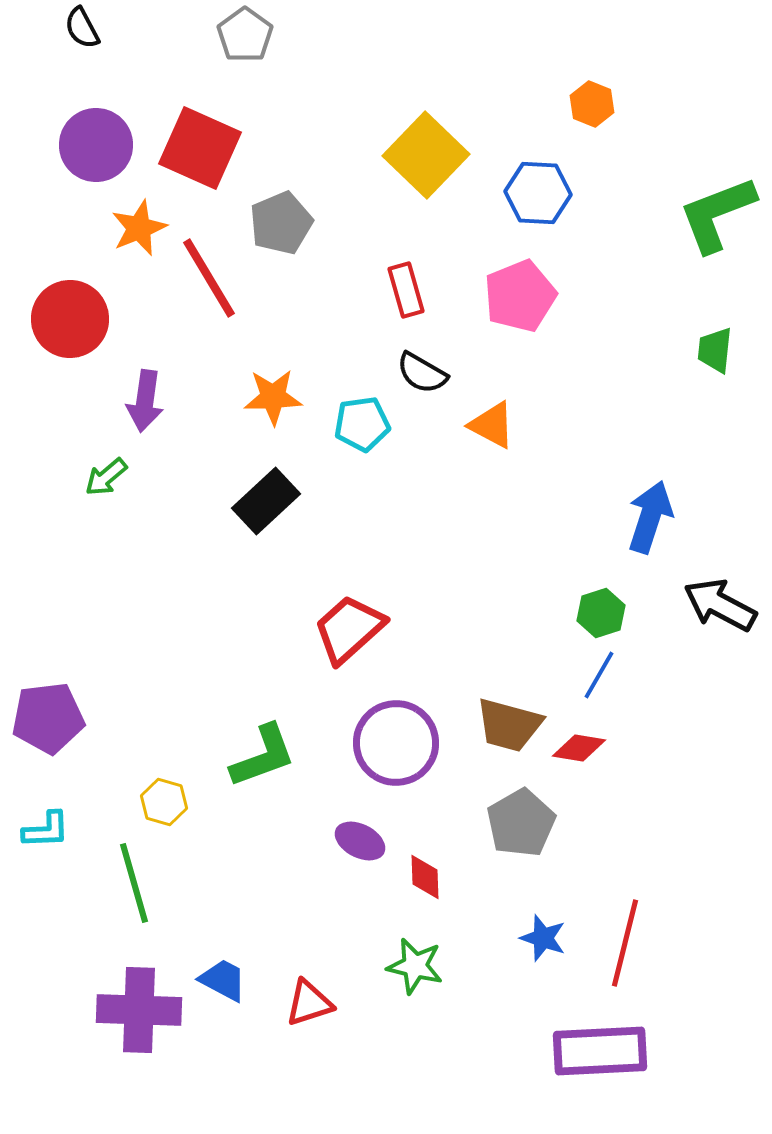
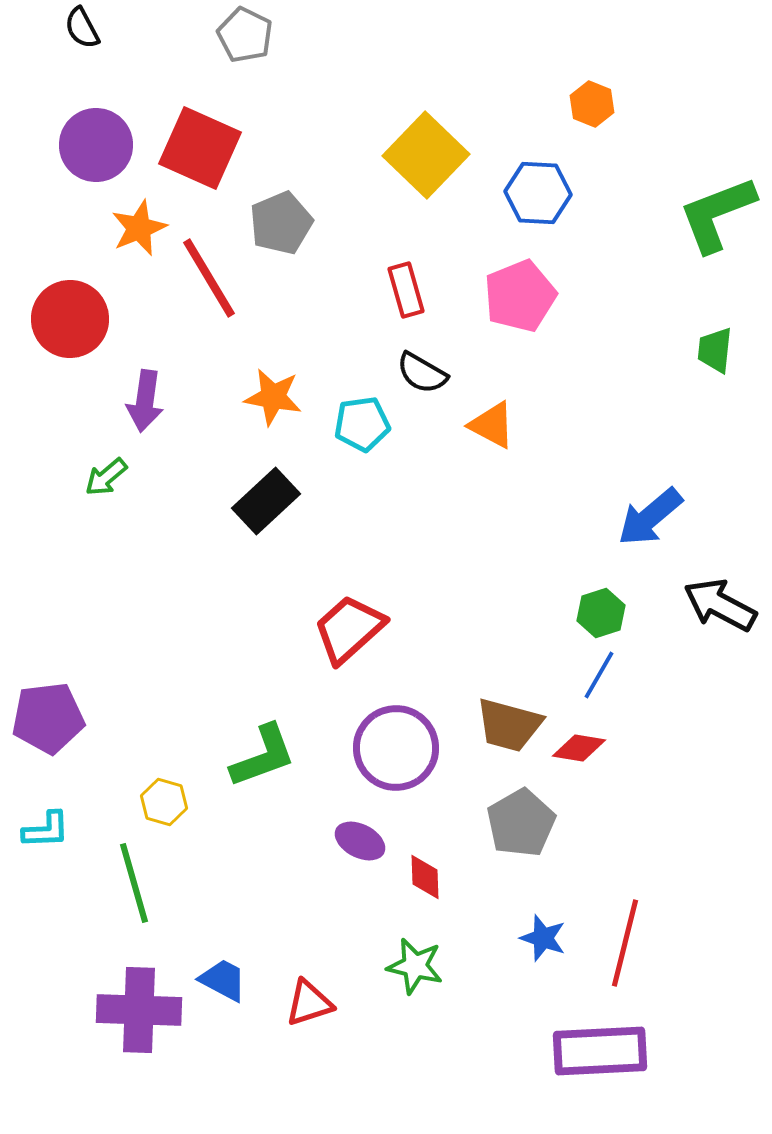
gray pentagon at (245, 35): rotated 10 degrees counterclockwise
orange star at (273, 397): rotated 12 degrees clockwise
blue arrow at (650, 517): rotated 148 degrees counterclockwise
purple circle at (396, 743): moved 5 px down
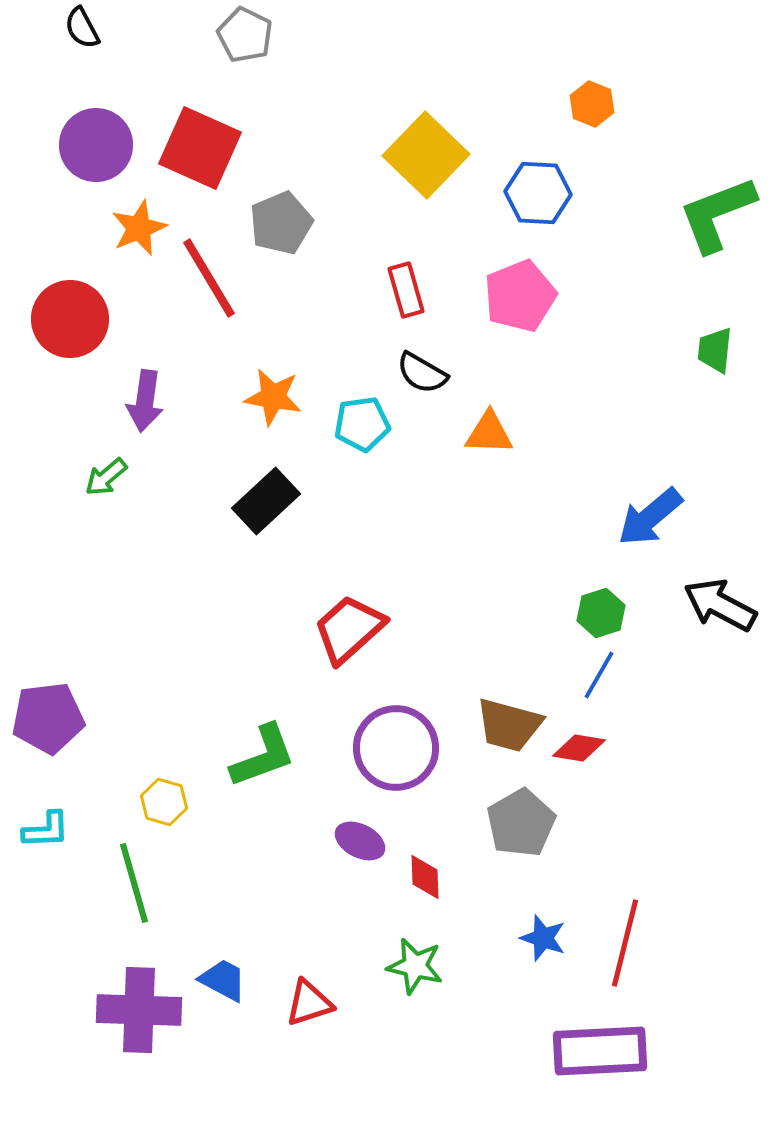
orange triangle at (492, 425): moved 3 px left, 8 px down; rotated 26 degrees counterclockwise
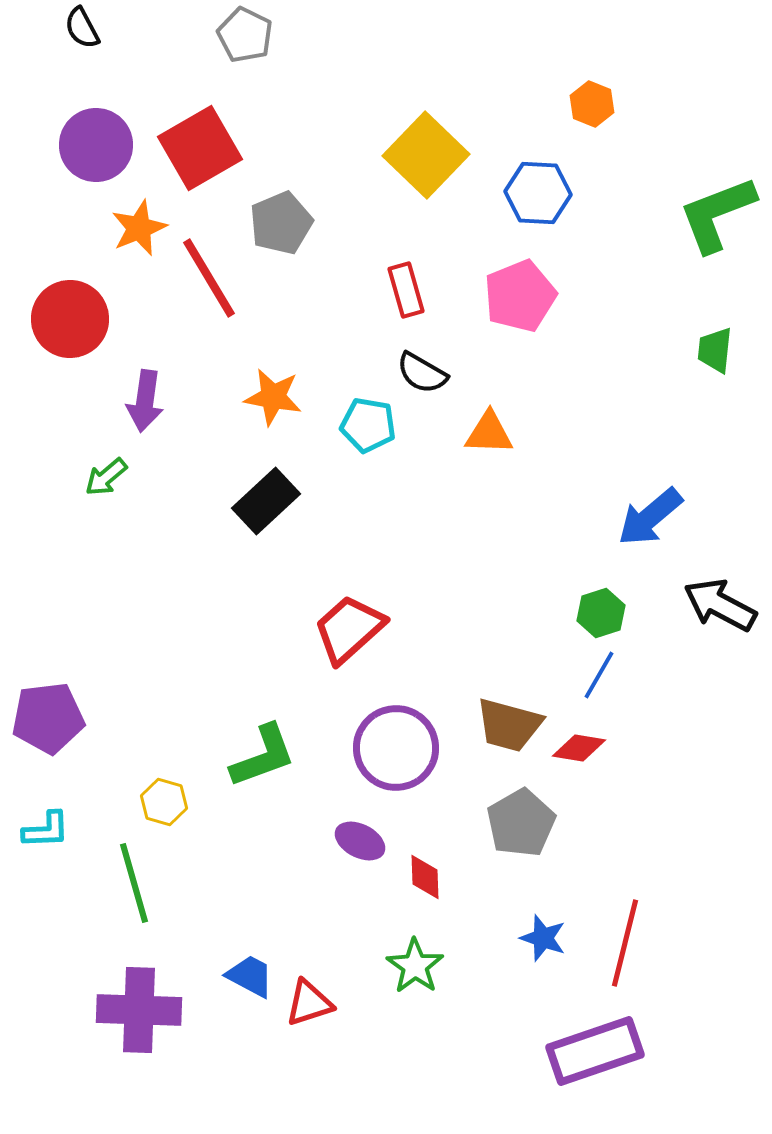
red square at (200, 148): rotated 36 degrees clockwise
cyan pentagon at (362, 424): moved 6 px right, 1 px down; rotated 18 degrees clockwise
green star at (415, 966): rotated 22 degrees clockwise
blue trapezoid at (223, 980): moved 27 px right, 4 px up
purple rectangle at (600, 1051): moved 5 px left; rotated 16 degrees counterclockwise
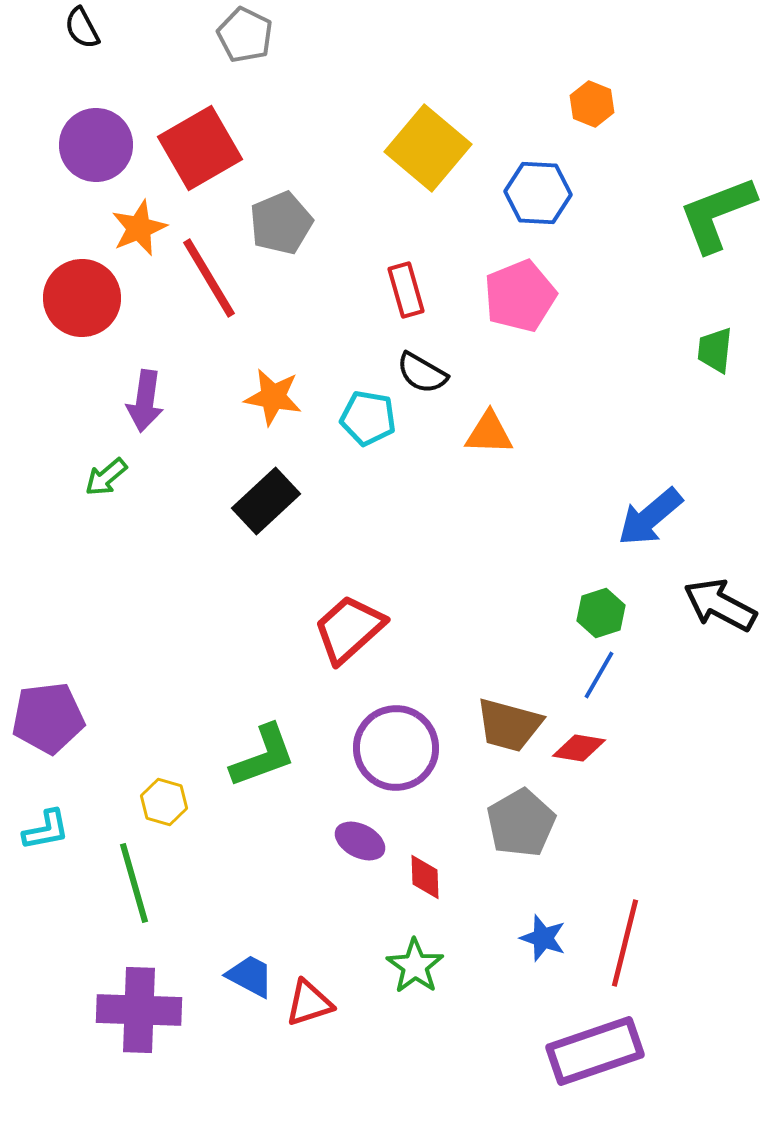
yellow square at (426, 155): moved 2 px right, 7 px up; rotated 4 degrees counterclockwise
red circle at (70, 319): moved 12 px right, 21 px up
cyan pentagon at (368, 425): moved 7 px up
cyan L-shape at (46, 830): rotated 9 degrees counterclockwise
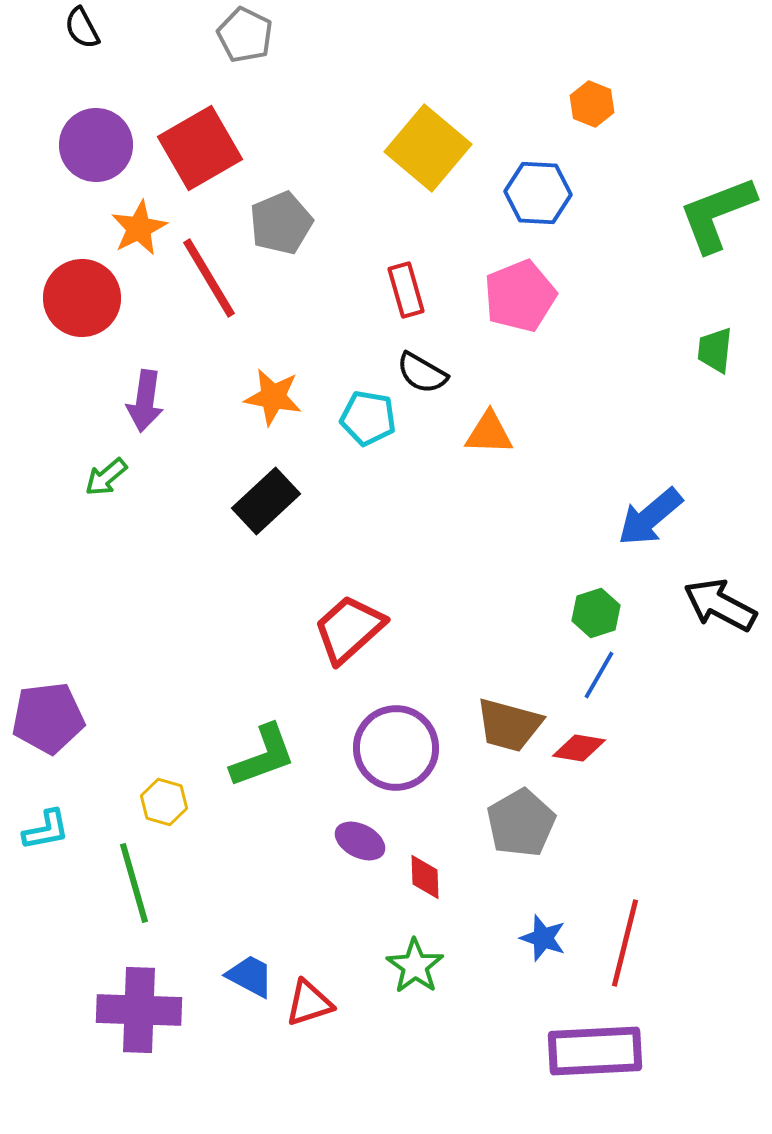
orange star at (139, 228): rotated 4 degrees counterclockwise
green hexagon at (601, 613): moved 5 px left
purple rectangle at (595, 1051): rotated 16 degrees clockwise
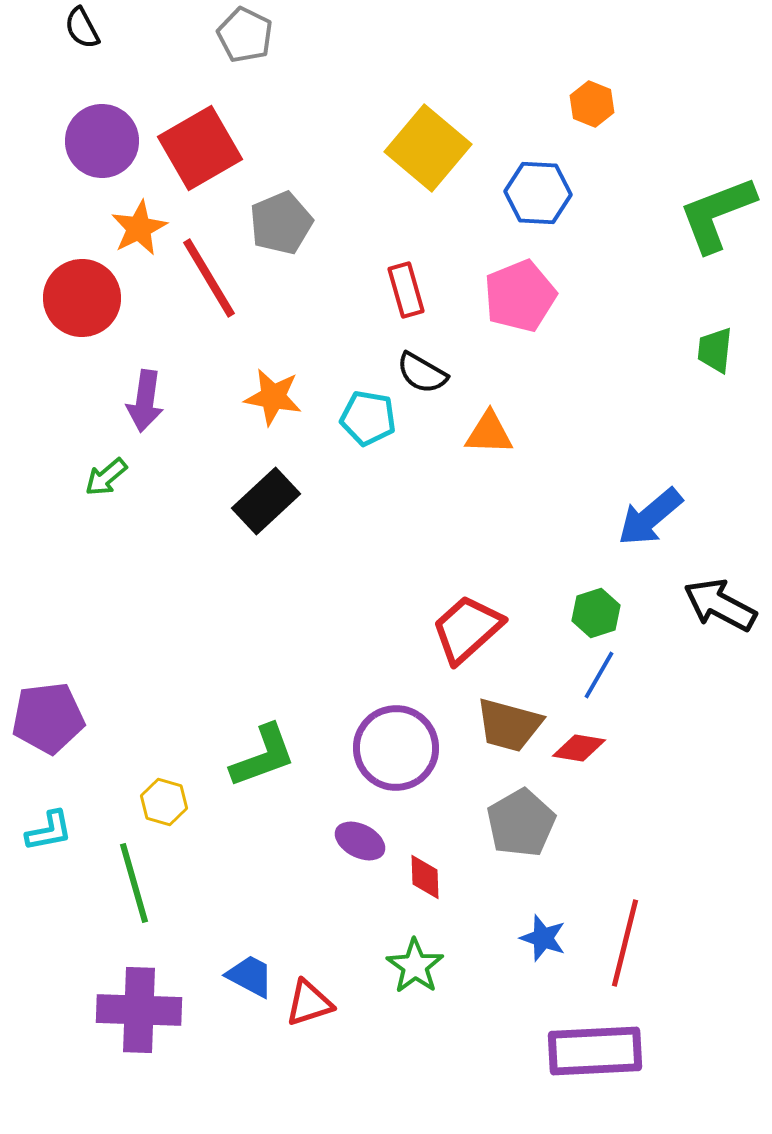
purple circle at (96, 145): moved 6 px right, 4 px up
red trapezoid at (349, 629): moved 118 px right
cyan L-shape at (46, 830): moved 3 px right, 1 px down
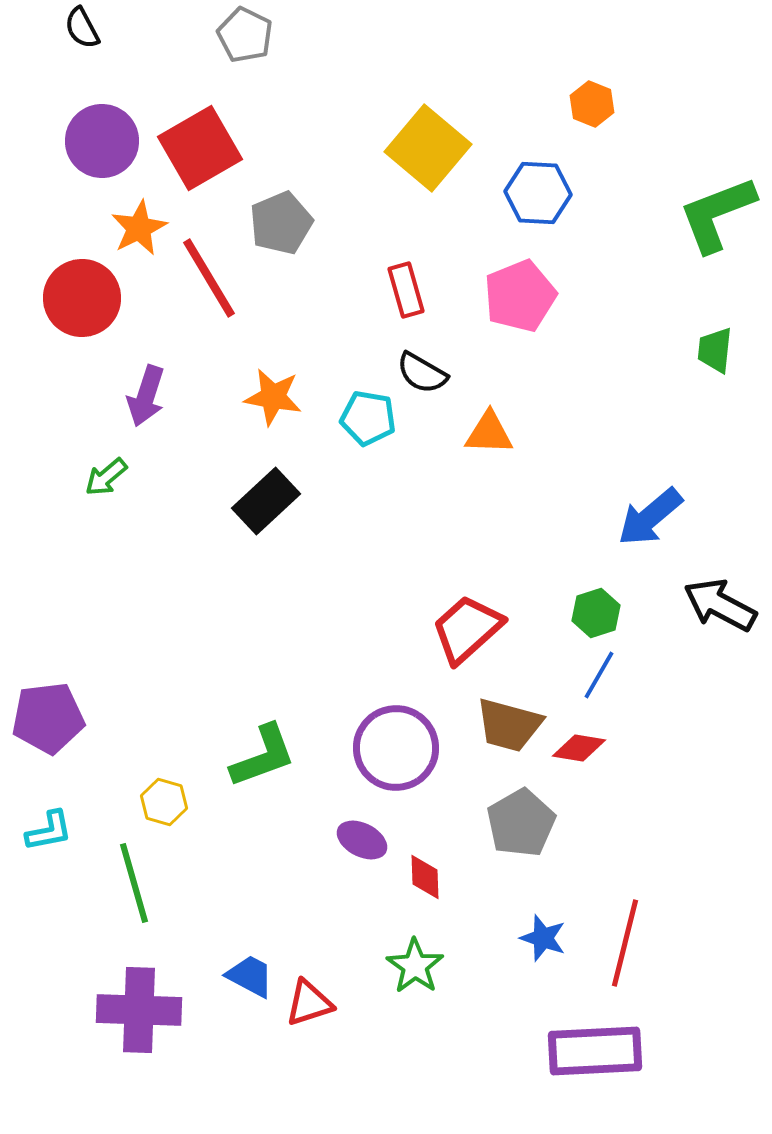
purple arrow at (145, 401): moved 1 px right, 5 px up; rotated 10 degrees clockwise
purple ellipse at (360, 841): moved 2 px right, 1 px up
